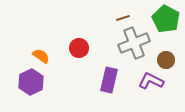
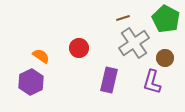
gray cross: rotated 12 degrees counterclockwise
brown circle: moved 1 px left, 2 px up
purple L-shape: moved 1 px right, 1 px down; rotated 100 degrees counterclockwise
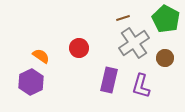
purple L-shape: moved 11 px left, 4 px down
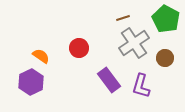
purple rectangle: rotated 50 degrees counterclockwise
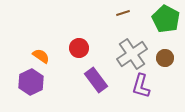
brown line: moved 5 px up
gray cross: moved 2 px left, 11 px down
purple rectangle: moved 13 px left
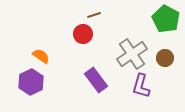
brown line: moved 29 px left, 2 px down
red circle: moved 4 px right, 14 px up
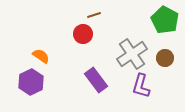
green pentagon: moved 1 px left, 1 px down
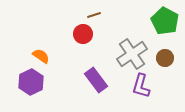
green pentagon: moved 1 px down
